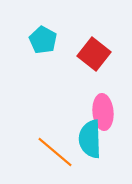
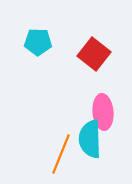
cyan pentagon: moved 5 px left, 2 px down; rotated 28 degrees counterclockwise
orange line: moved 6 px right, 2 px down; rotated 72 degrees clockwise
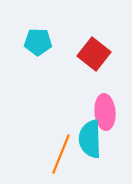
pink ellipse: moved 2 px right
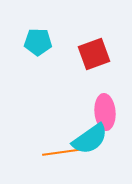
red square: rotated 32 degrees clockwise
cyan semicircle: rotated 123 degrees counterclockwise
orange line: moved 2 px right, 2 px up; rotated 60 degrees clockwise
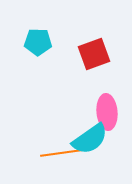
pink ellipse: moved 2 px right
orange line: moved 2 px left, 1 px down
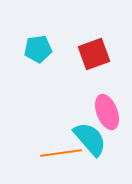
cyan pentagon: moved 7 px down; rotated 8 degrees counterclockwise
pink ellipse: rotated 16 degrees counterclockwise
cyan semicircle: rotated 96 degrees counterclockwise
